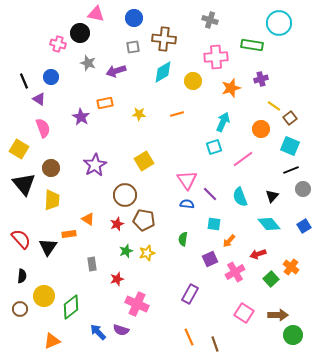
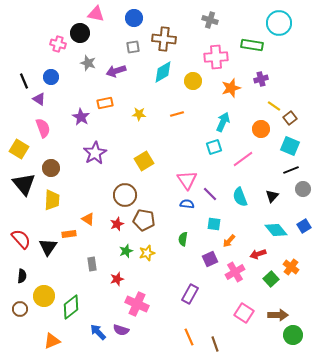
purple star at (95, 165): moved 12 px up
cyan diamond at (269, 224): moved 7 px right, 6 px down
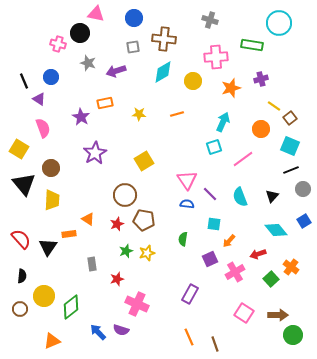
blue square at (304, 226): moved 5 px up
